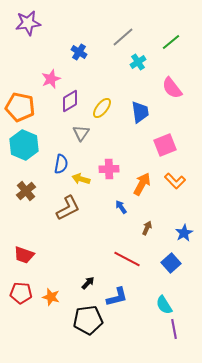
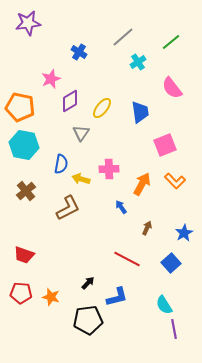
cyan hexagon: rotated 12 degrees counterclockwise
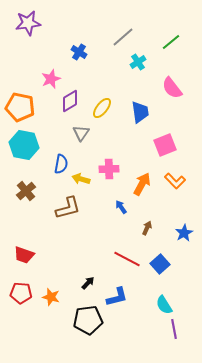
brown L-shape: rotated 12 degrees clockwise
blue square: moved 11 px left, 1 px down
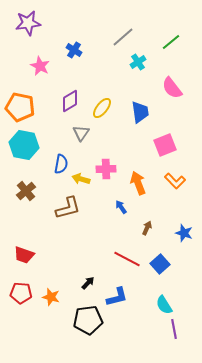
blue cross: moved 5 px left, 2 px up
pink star: moved 11 px left, 13 px up; rotated 24 degrees counterclockwise
pink cross: moved 3 px left
orange arrow: moved 4 px left, 1 px up; rotated 50 degrees counterclockwise
blue star: rotated 24 degrees counterclockwise
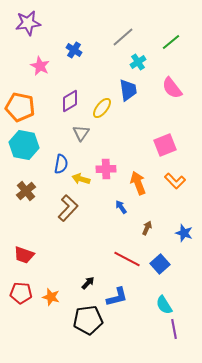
blue trapezoid: moved 12 px left, 22 px up
brown L-shape: rotated 32 degrees counterclockwise
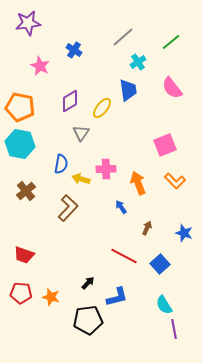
cyan hexagon: moved 4 px left, 1 px up
red line: moved 3 px left, 3 px up
